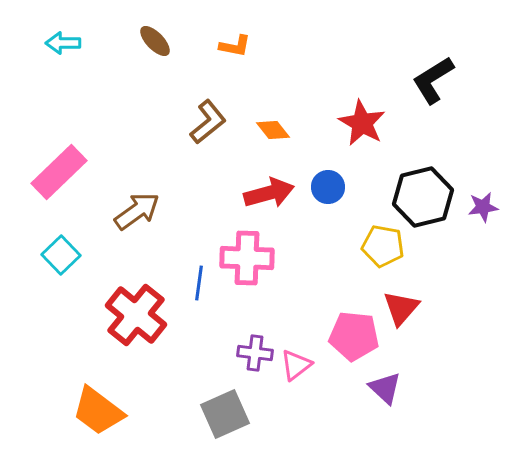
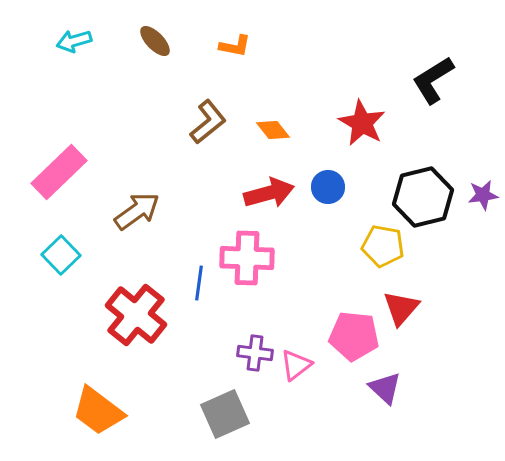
cyan arrow: moved 11 px right, 2 px up; rotated 16 degrees counterclockwise
purple star: moved 12 px up
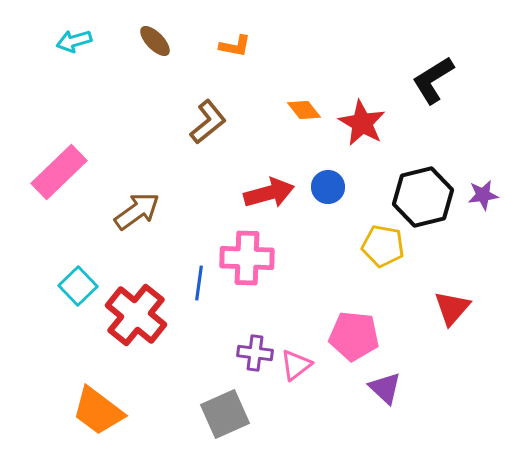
orange diamond: moved 31 px right, 20 px up
cyan square: moved 17 px right, 31 px down
red triangle: moved 51 px right
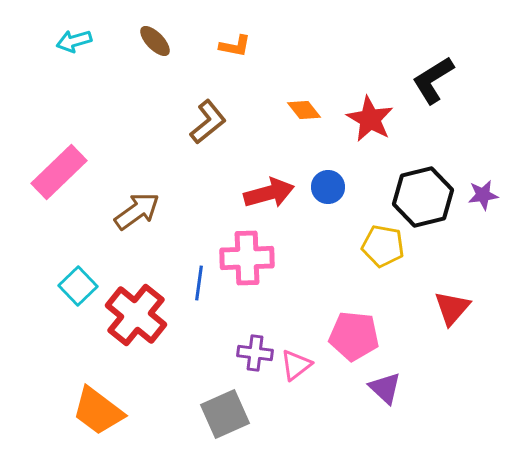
red star: moved 8 px right, 4 px up
pink cross: rotated 4 degrees counterclockwise
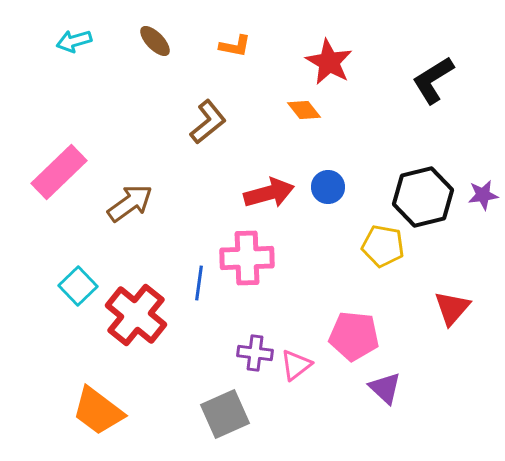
red star: moved 41 px left, 57 px up
brown arrow: moved 7 px left, 8 px up
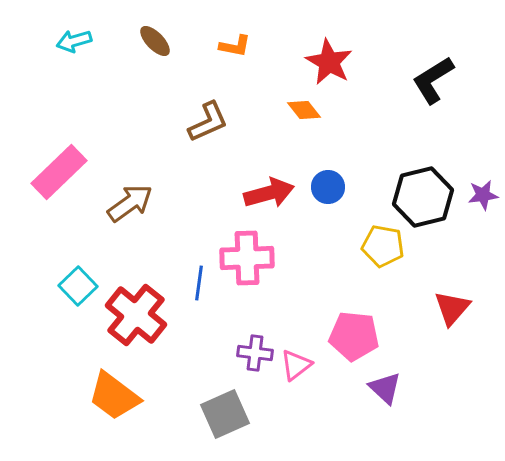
brown L-shape: rotated 15 degrees clockwise
orange trapezoid: moved 16 px right, 15 px up
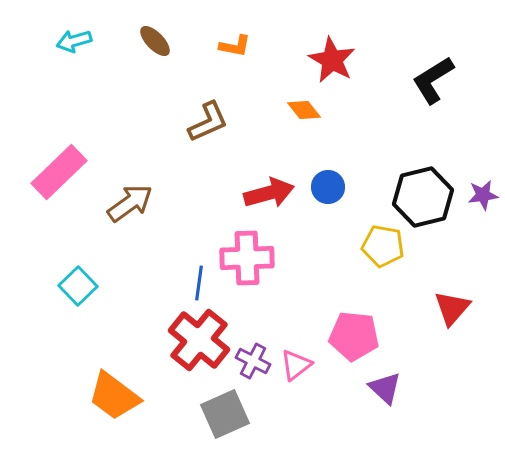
red star: moved 3 px right, 2 px up
red cross: moved 63 px right, 25 px down
purple cross: moved 2 px left, 8 px down; rotated 20 degrees clockwise
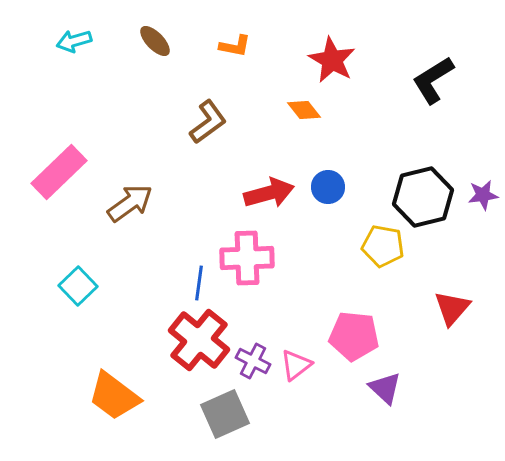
brown L-shape: rotated 12 degrees counterclockwise
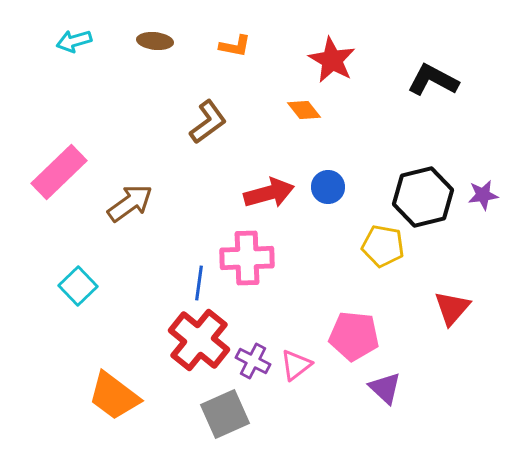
brown ellipse: rotated 40 degrees counterclockwise
black L-shape: rotated 60 degrees clockwise
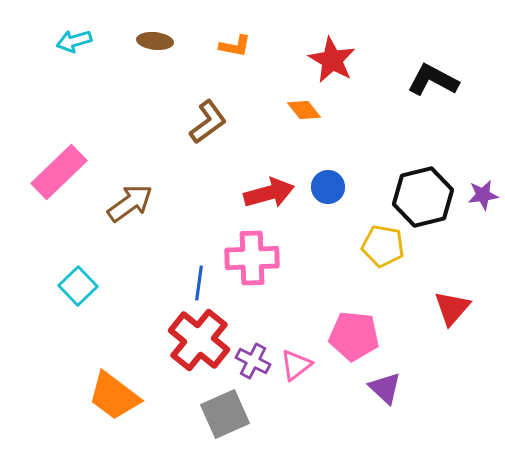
pink cross: moved 5 px right
